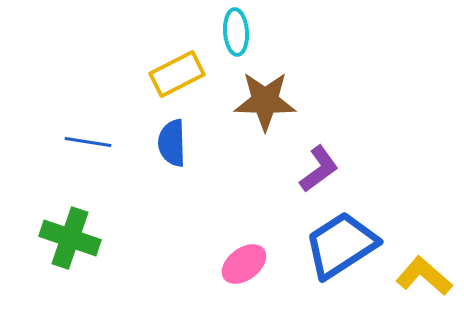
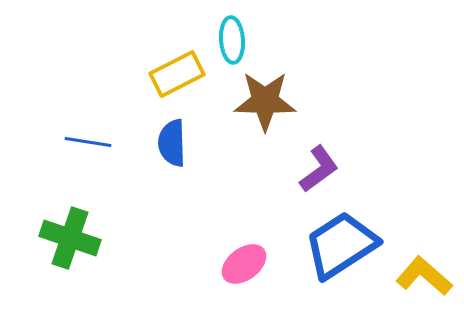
cyan ellipse: moved 4 px left, 8 px down
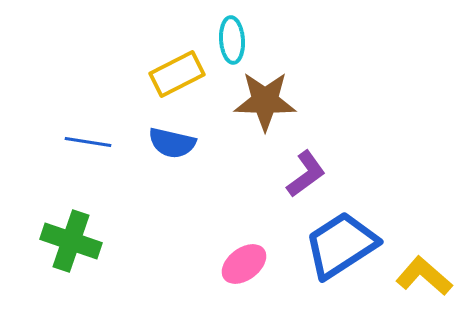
blue semicircle: rotated 75 degrees counterclockwise
purple L-shape: moved 13 px left, 5 px down
green cross: moved 1 px right, 3 px down
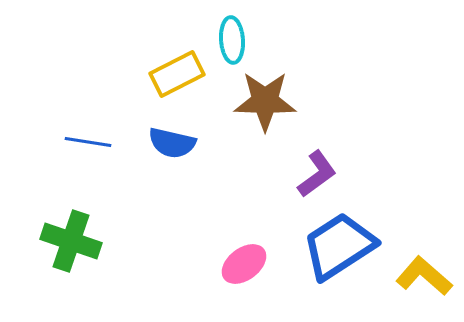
purple L-shape: moved 11 px right
blue trapezoid: moved 2 px left, 1 px down
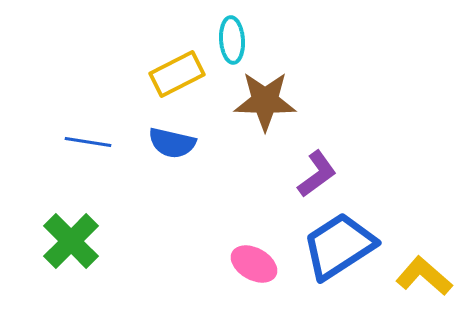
green cross: rotated 26 degrees clockwise
pink ellipse: moved 10 px right; rotated 66 degrees clockwise
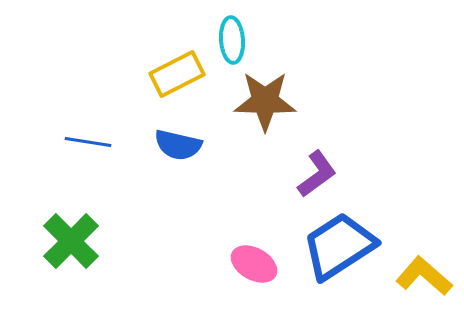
blue semicircle: moved 6 px right, 2 px down
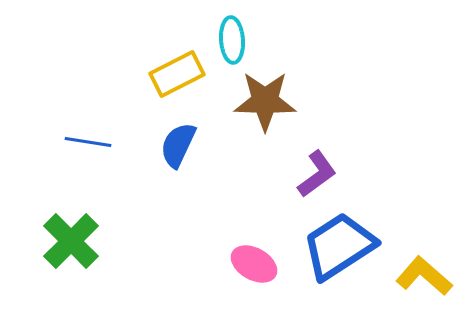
blue semicircle: rotated 102 degrees clockwise
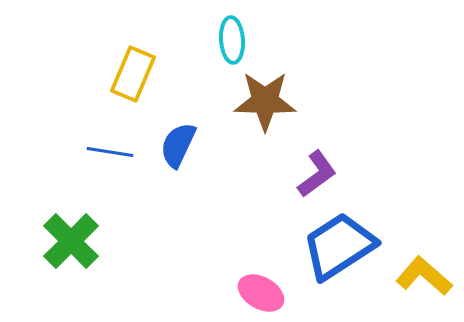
yellow rectangle: moved 44 px left; rotated 40 degrees counterclockwise
blue line: moved 22 px right, 10 px down
pink ellipse: moved 7 px right, 29 px down
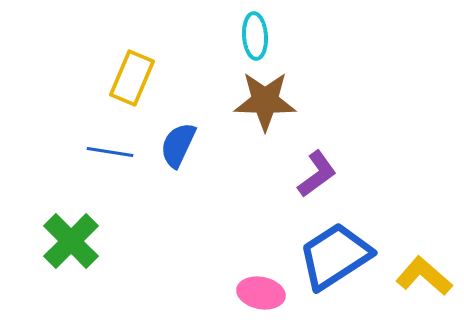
cyan ellipse: moved 23 px right, 4 px up
yellow rectangle: moved 1 px left, 4 px down
blue trapezoid: moved 4 px left, 10 px down
pink ellipse: rotated 18 degrees counterclockwise
